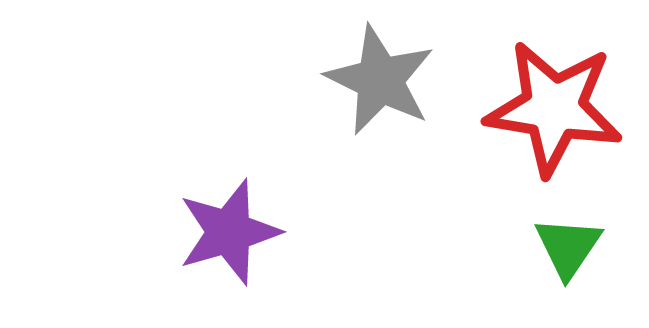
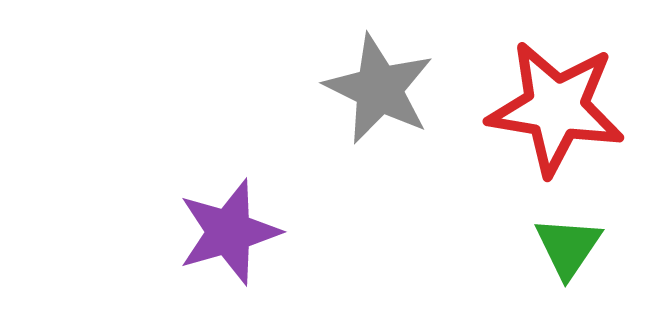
gray star: moved 1 px left, 9 px down
red star: moved 2 px right
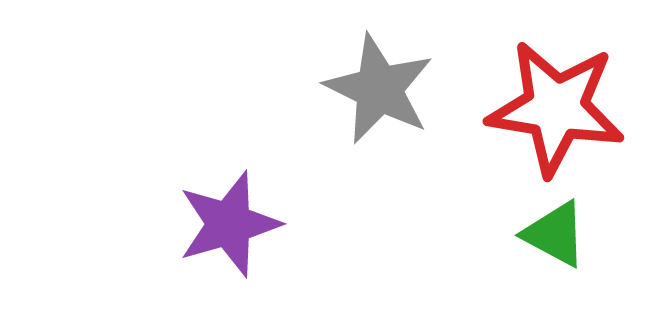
purple star: moved 8 px up
green triangle: moved 13 px left, 13 px up; rotated 36 degrees counterclockwise
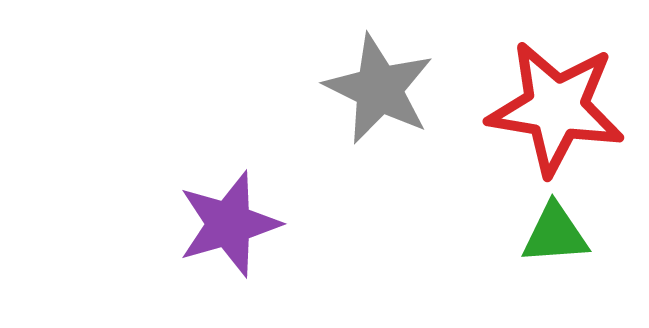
green triangle: rotated 32 degrees counterclockwise
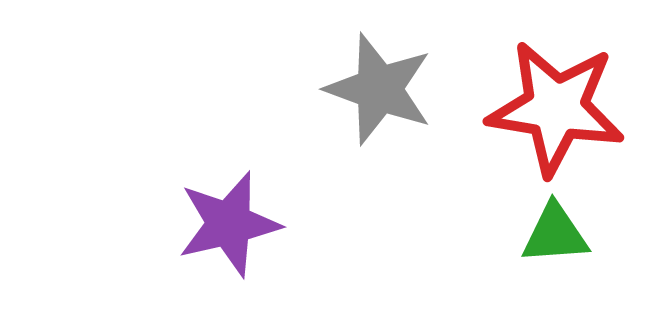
gray star: rotated 6 degrees counterclockwise
purple star: rotated 3 degrees clockwise
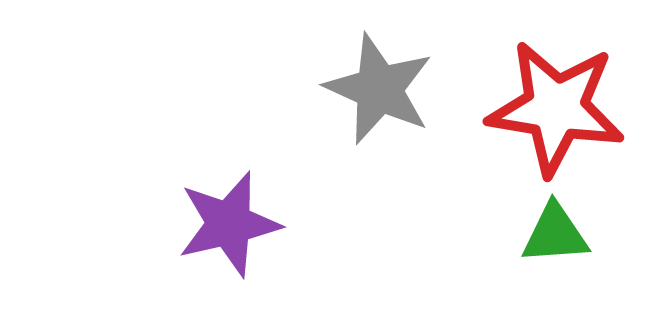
gray star: rotated 4 degrees clockwise
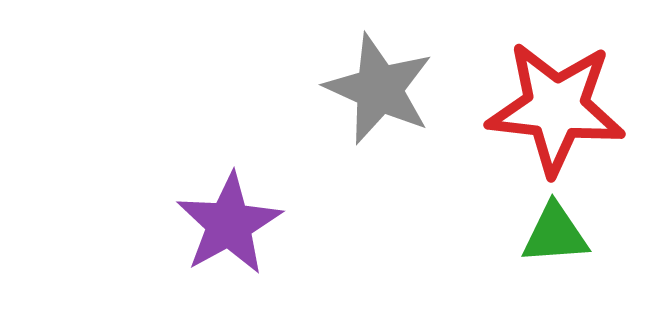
red star: rotated 3 degrees counterclockwise
purple star: rotated 16 degrees counterclockwise
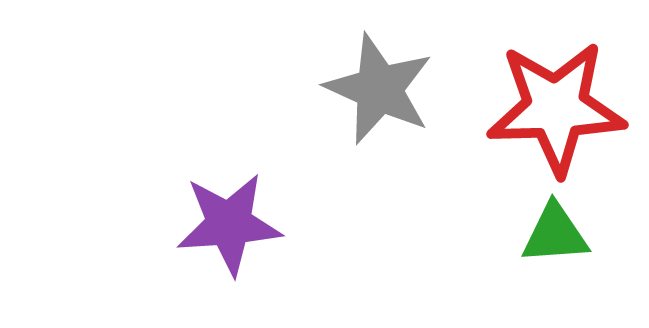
red star: rotated 8 degrees counterclockwise
purple star: rotated 25 degrees clockwise
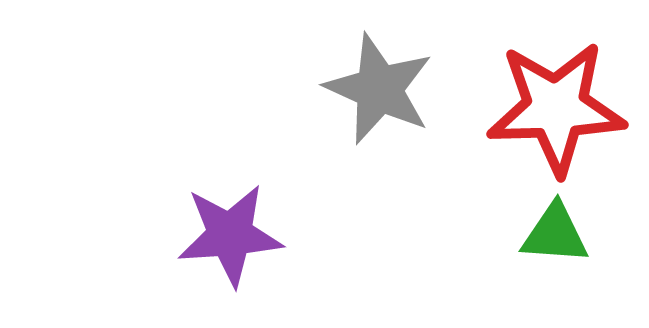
purple star: moved 1 px right, 11 px down
green triangle: rotated 8 degrees clockwise
